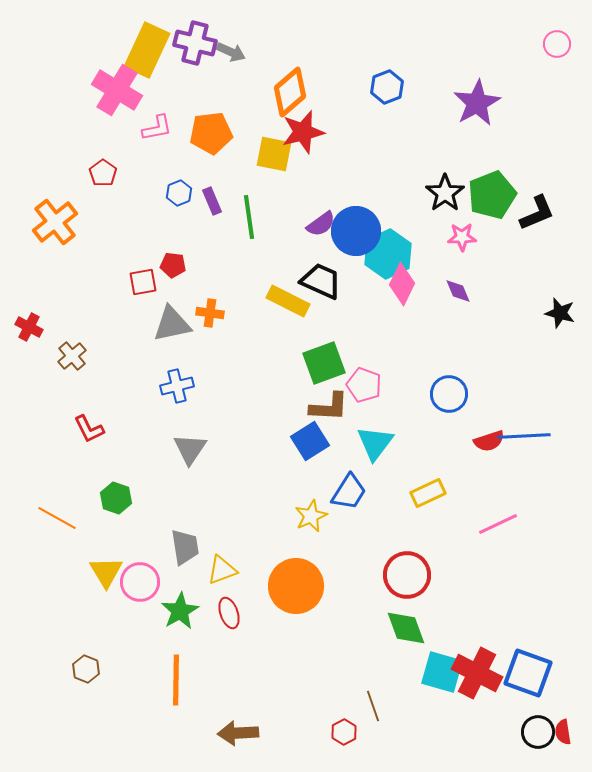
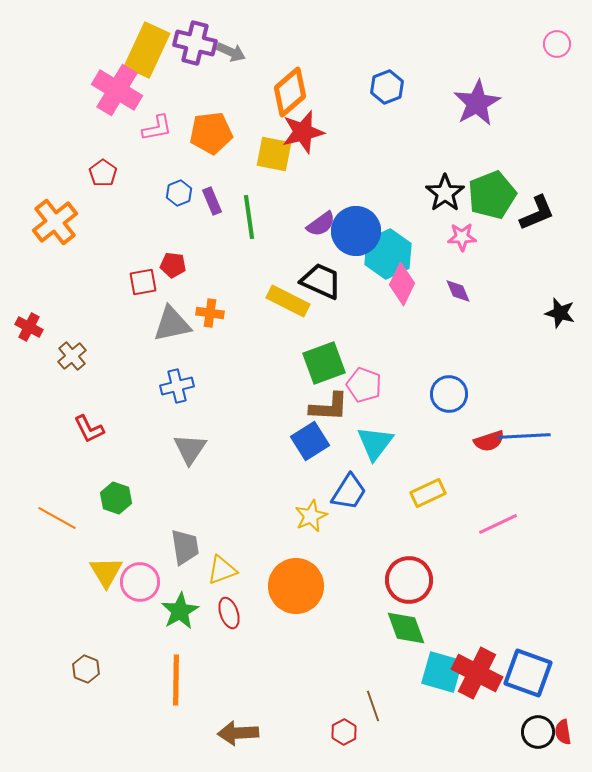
red circle at (407, 575): moved 2 px right, 5 px down
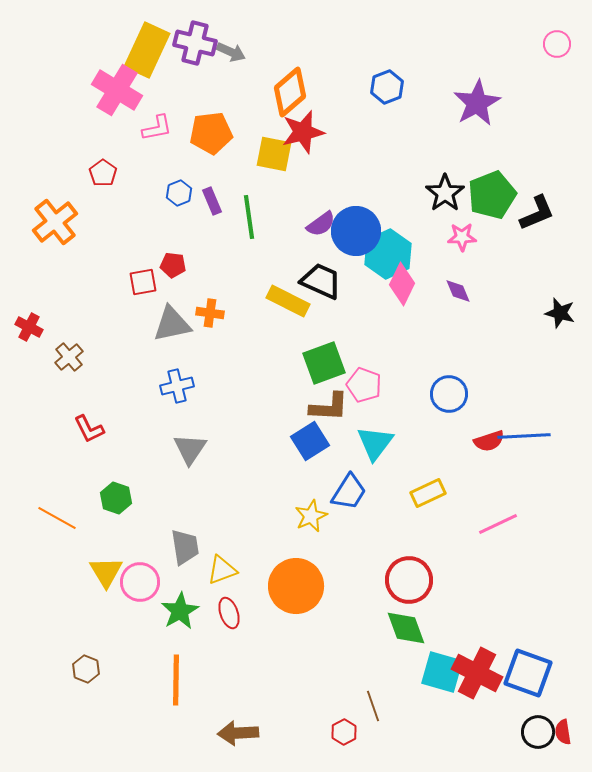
brown cross at (72, 356): moved 3 px left, 1 px down
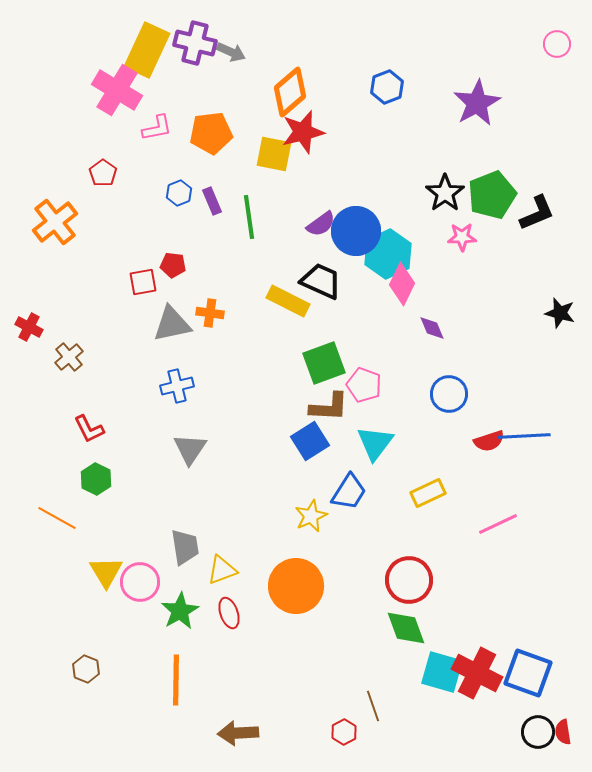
purple diamond at (458, 291): moved 26 px left, 37 px down
green hexagon at (116, 498): moved 20 px left, 19 px up; rotated 8 degrees clockwise
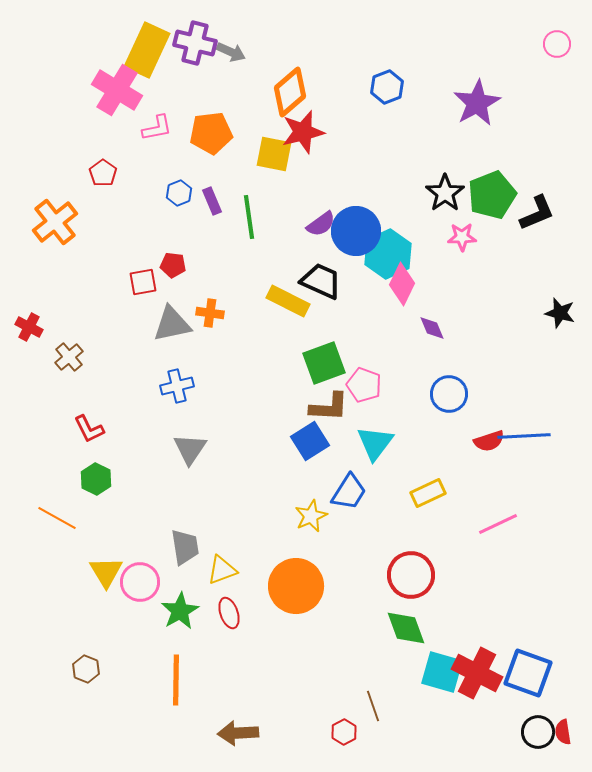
red circle at (409, 580): moved 2 px right, 5 px up
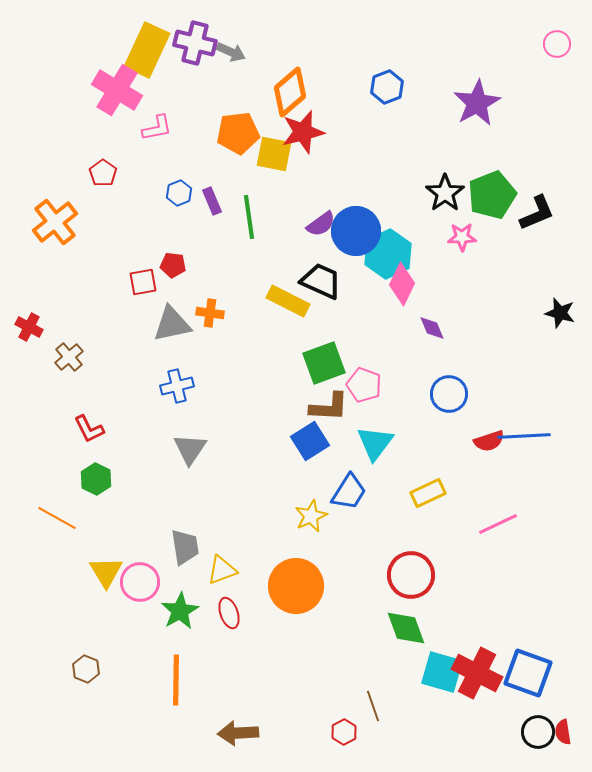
orange pentagon at (211, 133): moved 27 px right
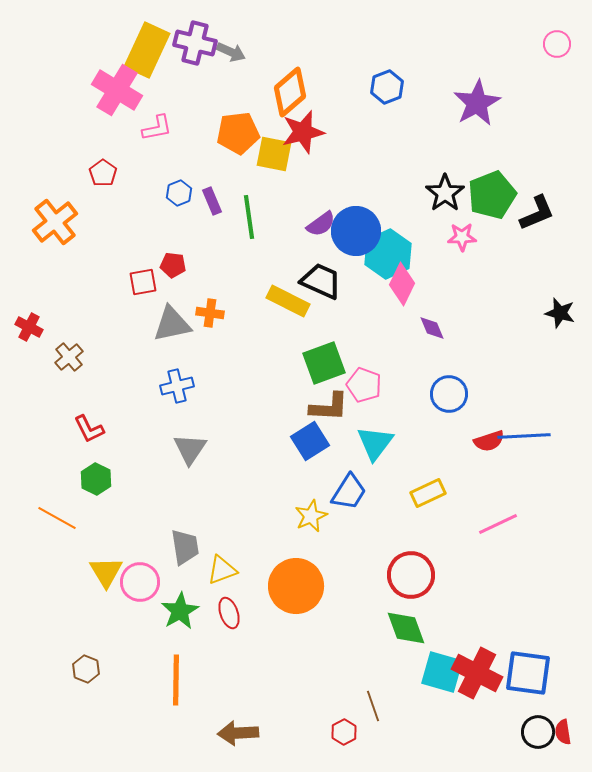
blue square at (528, 673): rotated 12 degrees counterclockwise
